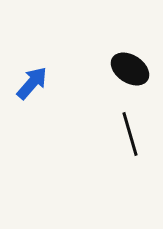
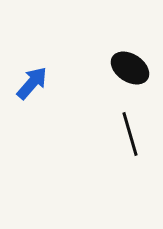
black ellipse: moved 1 px up
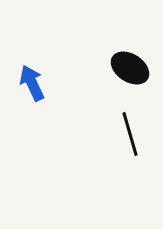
blue arrow: rotated 66 degrees counterclockwise
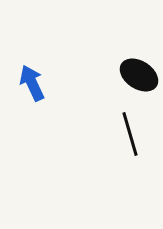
black ellipse: moved 9 px right, 7 px down
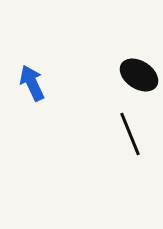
black line: rotated 6 degrees counterclockwise
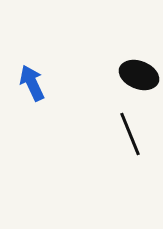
black ellipse: rotated 12 degrees counterclockwise
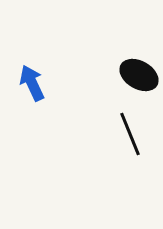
black ellipse: rotated 9 degrees clockwise
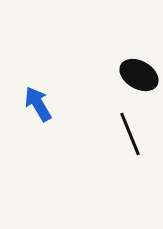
blue arrow: moved 6 px right, 21 px down; rotated 6 degrees counterclockwise
